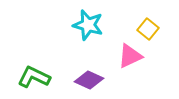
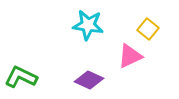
cyan star: rotated 8 degrees counterclockwise
green L-shape: moved 13 px left
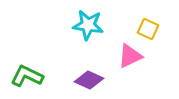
yellow square: rotated 15 degrees counterclockwise
green L-shape: moved 6 px right, 1 px up
